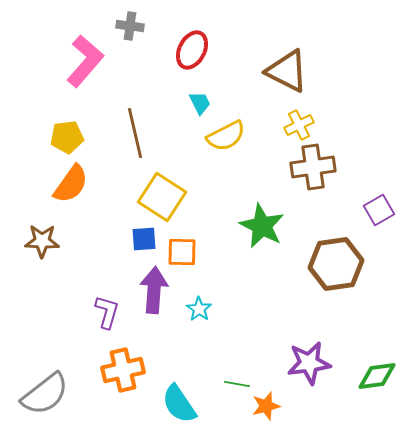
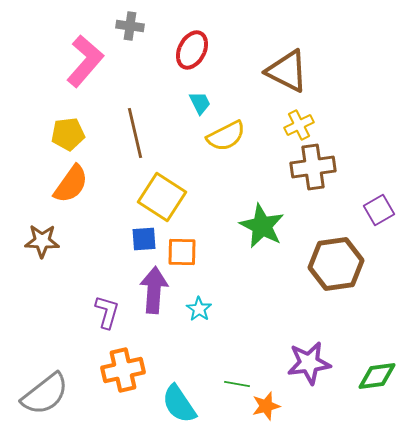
yellow pentagon: moved 1 px right, 3 px up
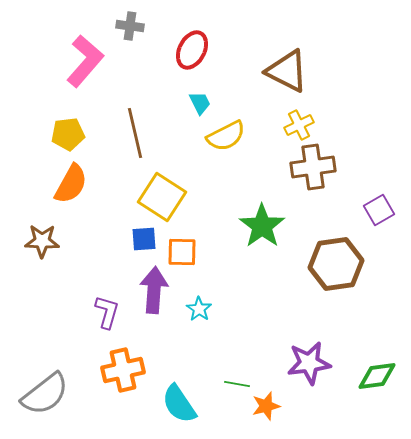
orange semicircle: rotated 6 degrees counterclockwise
green star: rotated 9 degrees clockwise
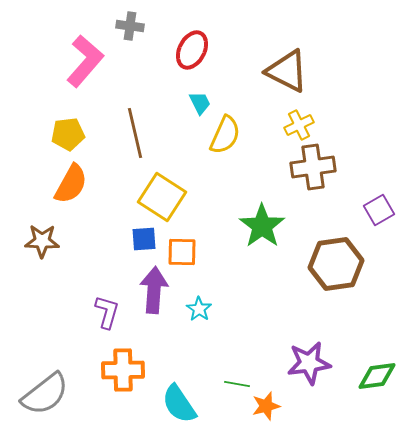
yellow semicircle: moved 1 px left, 1 px up; rotated 39 degrees counterclockwise
orange cross: rotated 12 degrees clockwise
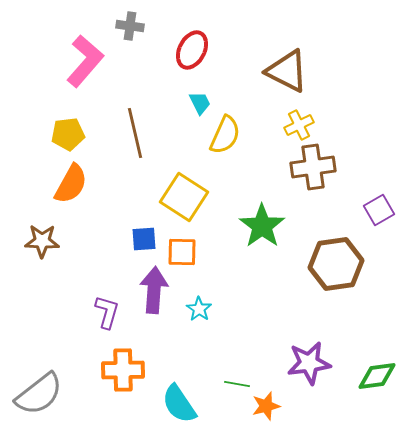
yellow square: moved 22 px right
gray semicircle: moved 6 px left
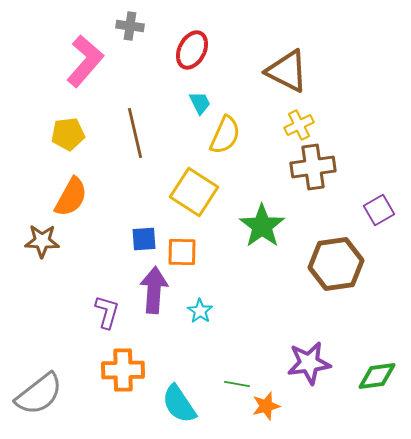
orange semicircle: moved 13 px down
yellow square: moved 10 px right, 5 px up
cyan star: moved 1 px right, 2 px down
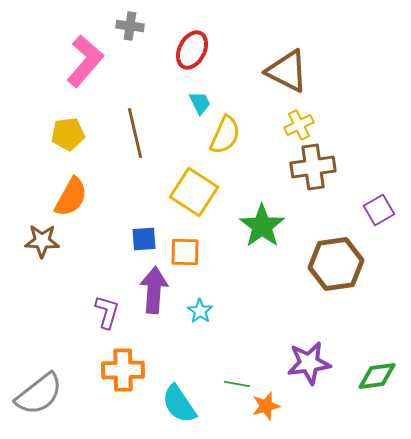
orange square: moved 3 px right
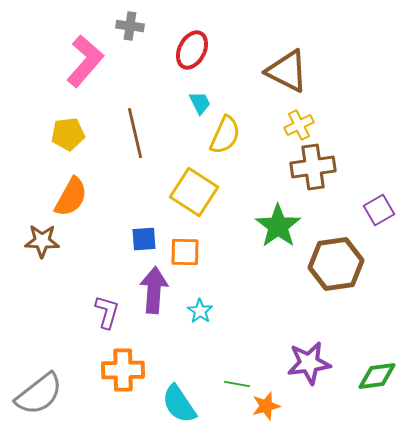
green star: moved 16 px right
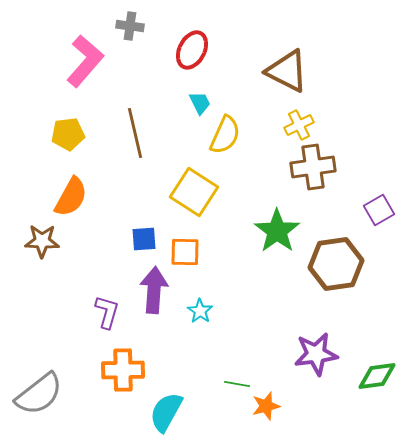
green star: moved 1 px left, 5 px down
purple star: moved 7 px right, 9 px up
cyan semicircle: moved 13 px left, 8 px down; rotated 63 degrees clockwise
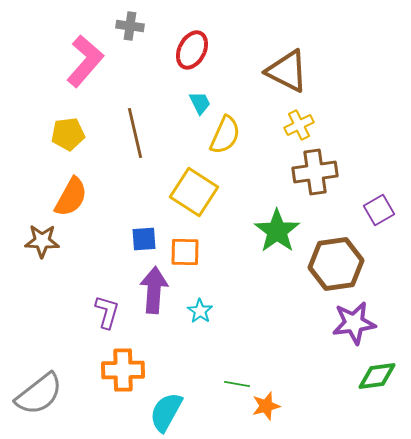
brown cross: moved 2 px right, 5 px down
purple star: moved 38 px right, 31 px up
